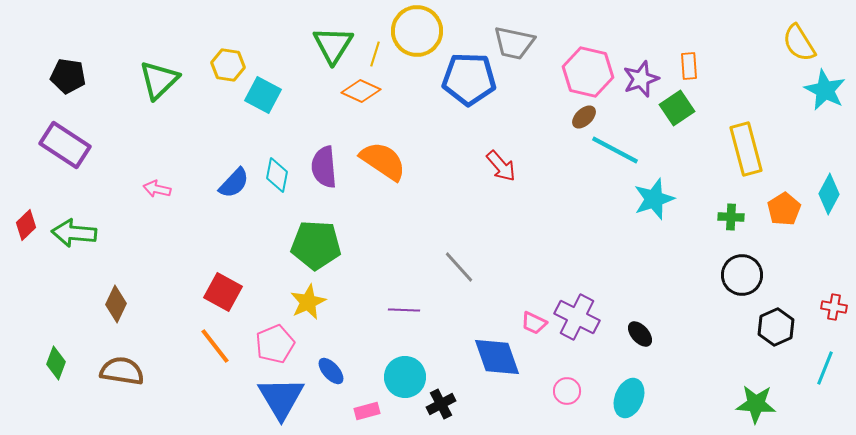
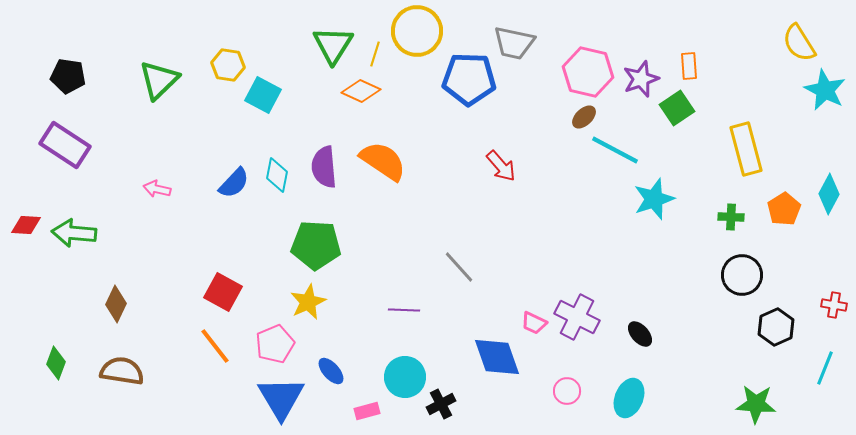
red diamond at (26, 225): rotated 48 degrees clockwise
red cross at (834, 307): moved 2 px up
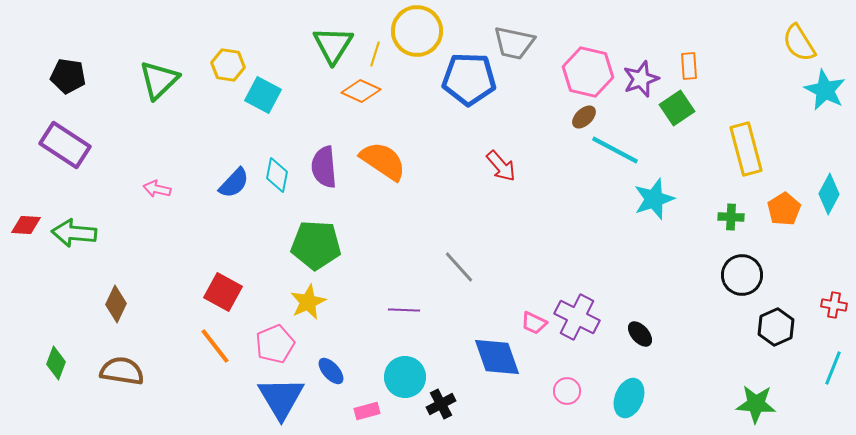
cyan line at (825, 368): moved 8 px right
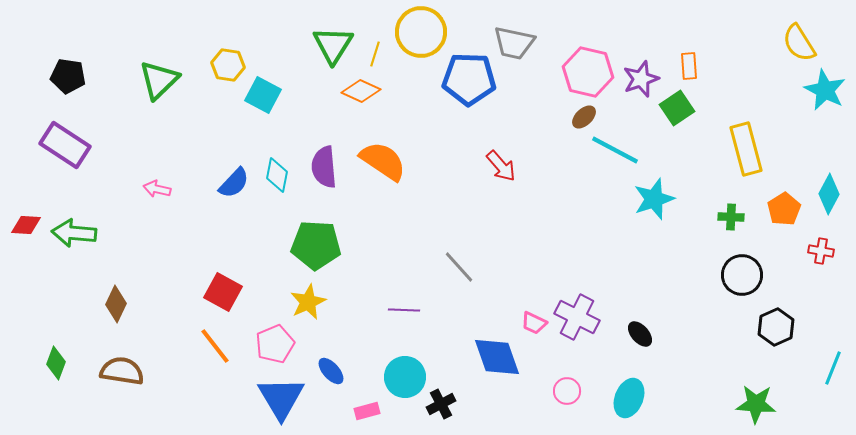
yellow circle at (417, 31): moved 4 px right, 1 px down
red cross at (834, 305): moved 13 px left, 54 px up
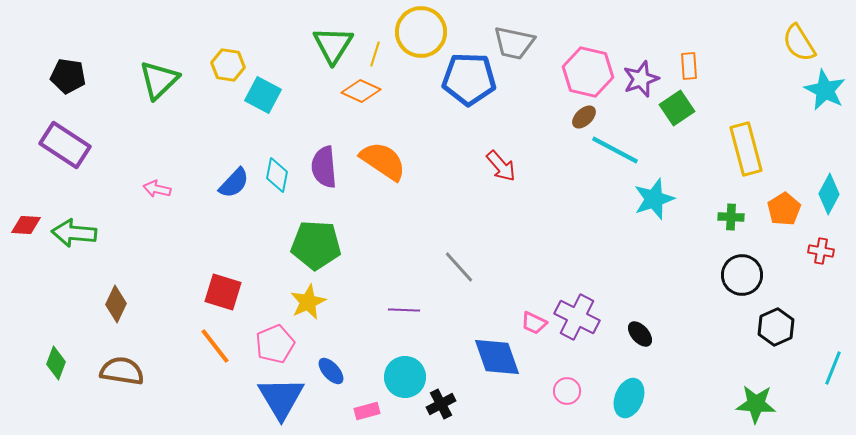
red square at (223, 292): rotated 12 degrees counterclockwise
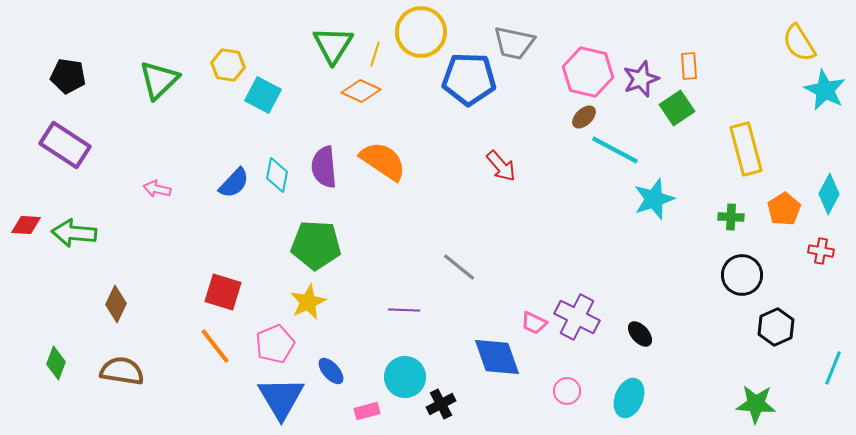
gray line at (459, 267): rotated 9 degrees counterclockwise
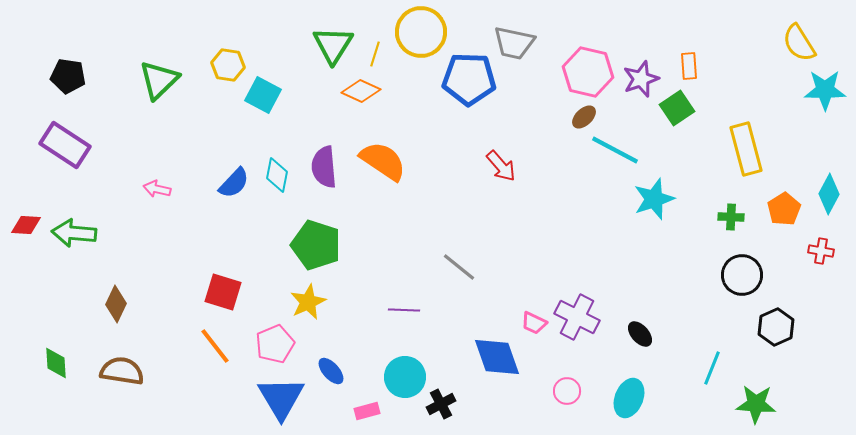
cyan star at (825, 90): rotated 27 degrees counterclockwise
green pentagon at (316, 245): rotated 15 degrees clockwise
green diamond at (56, 363): rotated 24 degrees counterclockwise
cyan line at (833, 368): moved 121 px left
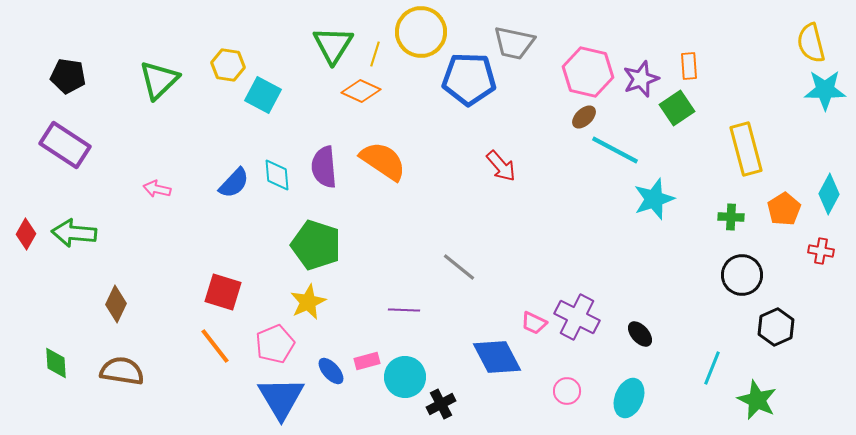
yellow semicircle at (799, 43): moved 12 px right; rotated 18 degrees clockwise
cyan diamond at (277, 175): rotated 16 degrees counterclockwise
red diamond at (26, 225): moved 9 px down; rotated 64 degrees counterclockwise
blue diamond at (497, 357): rotated 9 degrees counterclockwise
green star at (756, 404): moved 1 px right, 4 px up; rotated 21 degrees clockwise
pink rectangle at (367, 411): moved 50 px up
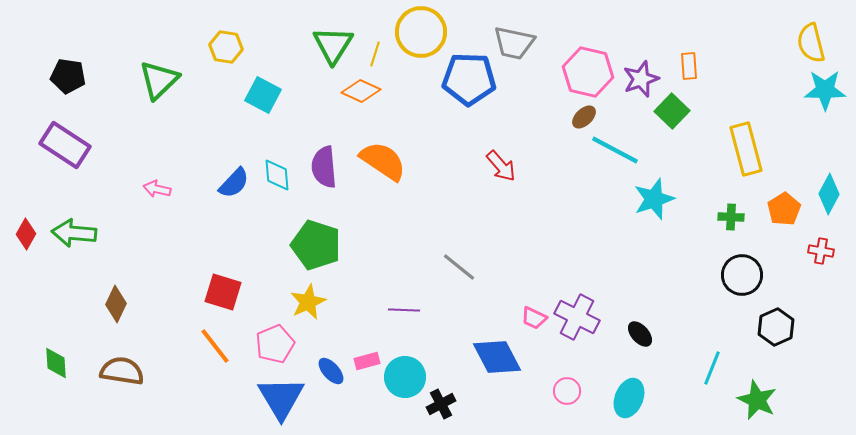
yellow hexagon at (228, 65): moved 2 px left, 18 px up
green square at (677, 108): moved 5 px left, 3 px down; rotated 12 degrees counterclockwise
pink trapezoid at (534, 323): moved 5 px up
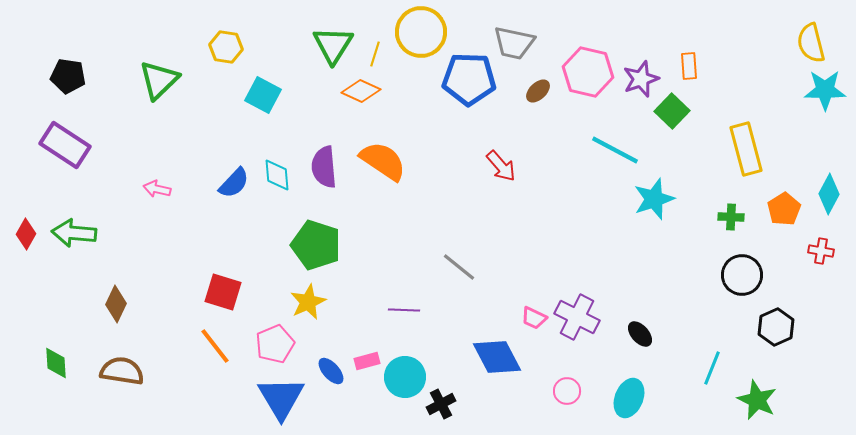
brown ellipse at (584, 117): moved 46 px left, 26 px up
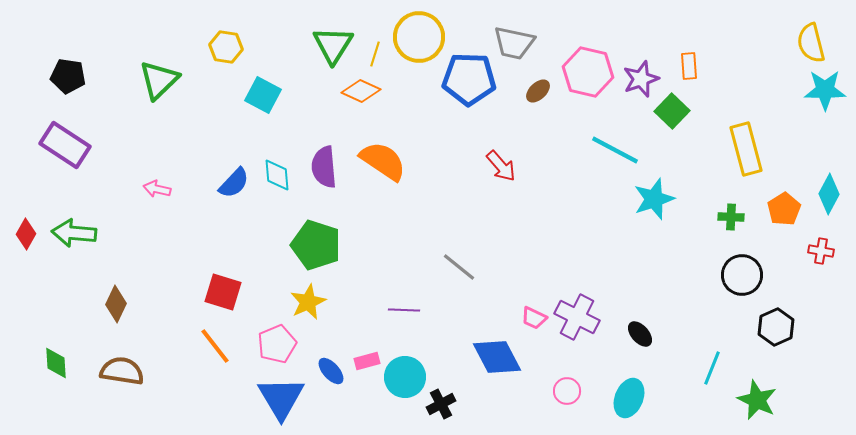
yellow circle at (421, 32): moved 2 px left, 5 px down
pink pentagon at (275, 344): moved 2 px right
